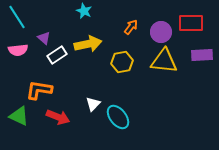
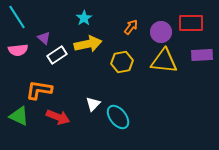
cyan star: moved 7 px down; rotated 14 degrees clockwise
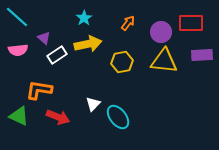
cyan line: rotated 15 degrees counterclockwise
orange arrow: moved 3 px left, 4 px up
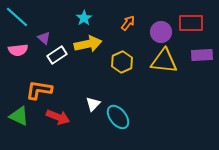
yellow hexagon: rotated 15 degrees counterclockwise
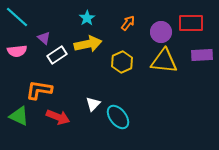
cyan star: moved 3 px right
pink semicircle: moved 1 px left, 1 px down
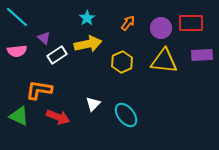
purple circle: moved 4 px up
cyan ellipse: moved 8 px right, 2 px up
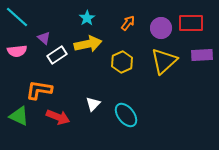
yellow triangle: rotated 48 degrees counterclockwise
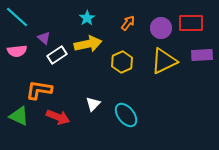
yellow triangle: rotated 16 degrees clockwise
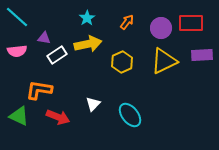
orange arrow: moved 1 px left, 1 px up
purple triangle: rotated 32 degrees counterclockwise
cyan ellipse: moved 4 px right
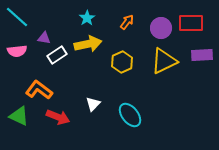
orange L-shape: rotated 28 degrees clockwise
